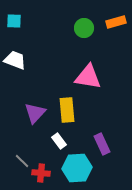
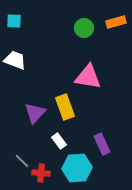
yellow rectangle: moved 2 px left, 3 px up; rotated 15 degrees counterclockwise
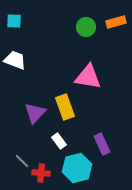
green circle: moved 2 px right, 1 px up
cyan hexagon: rotated 12 degrees counterclockwise
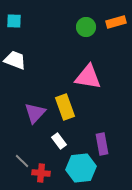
purple rectangle: rotated 15 degrees clockwise
cyan hexagon: moved 4 px right; rotated 8 degrees clockwise
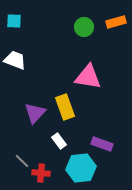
green circle: moved 2 px left
purple rectangle: rotated 60 degrees counterclockwise
